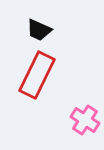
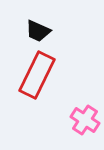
black trapezoid: moved 1 px left, 1 px down
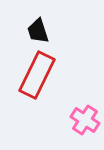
black trapezoid: rotated 48 degrees clockwise
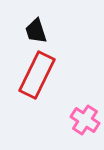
black trapezoid: moved 2 px left
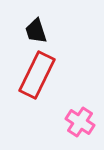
pink cross: moved 5 px left, 2 px down
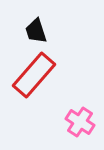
red rectangle: moved 3 px left; rotated 15 degrees clockwise
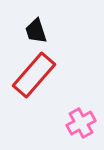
pink cross: moved 1 px right, 1 px down; rotated 28 degrees clockwise
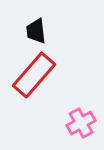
black trapezoid: rotated 12 degrees clockwise
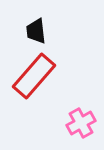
red rectangle: moved 1 px down
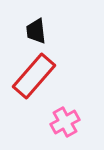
pink cross: moved 16 px left, 1 px up
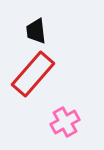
red rectangle: moved 1 px left, 2 px up
